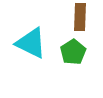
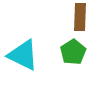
cyan triangle: moved 8 px left, 12 px down
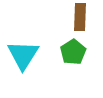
cyan triangle: rotated 36 degrees clockwise
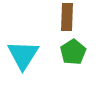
brown rectangle: moved 13 px left
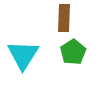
brown rectangle: moved 3 px left, 1 px down
